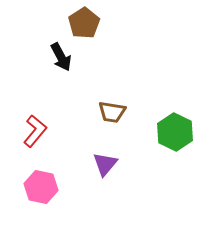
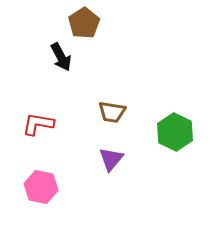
red L-shape: moved 3 px right, 7 px up; rotated 120 degrees counterclockwise
purple triangle: moved 6 px right, 5 px up
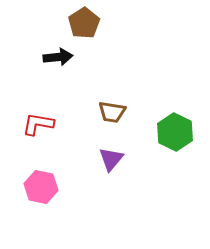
black arrow: moved 3 px left; rotated 68 degrees counterclockwise
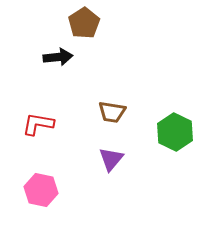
pink hexagon: moved 3 px down
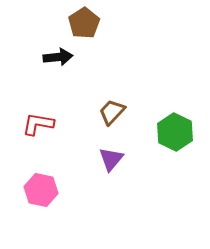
brown trapezoid: rotated 124 degrees clockwise
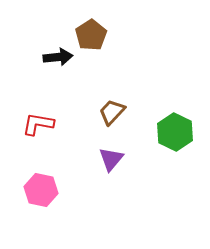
brown pentagon: moved 7 px right, 12 px down
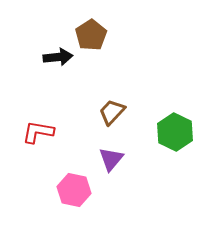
red L-shape: moved 8 px down
pink hexagon: moved 33 px right
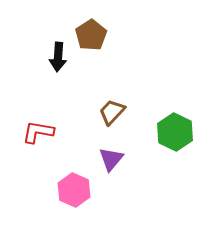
black arrow: rotated 100 degrees clockwise
pink hexagon: rotated 12 degrees clockwise
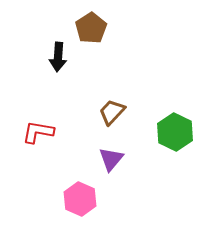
brown pentagon: moved 7 px up
pink hexagon: moved 6 px right, 9 px down
